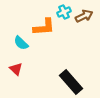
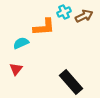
cyan semicircle: rotated 112 degrees clockwise
red triangle: rotated 24 degrees clockwise
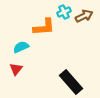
cyan semicircle: moved 4 px down
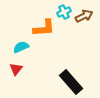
orange L-shape: moved 1 px down
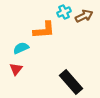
orange L-shape: moved 2 px down
cyan semicircle: moved 1 px down
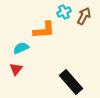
brown arrow: rotated 36 degrees counterclockwise
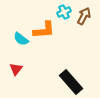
cyan semicircle: moved 9 px up; rotated 119 degrees counterclockwise
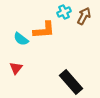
red triangle: moved 1 px up
